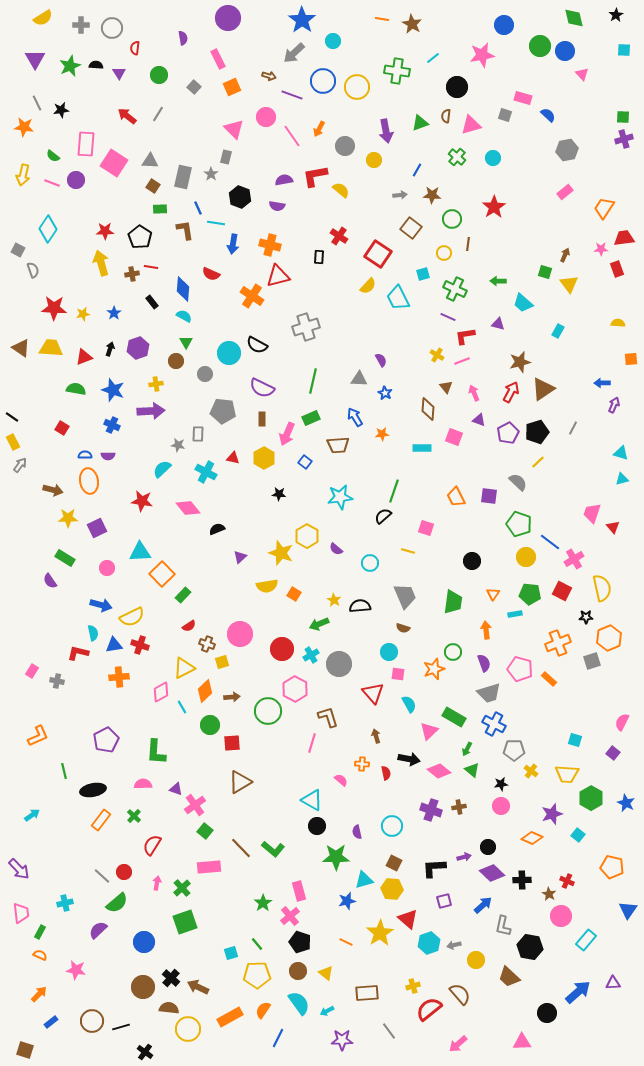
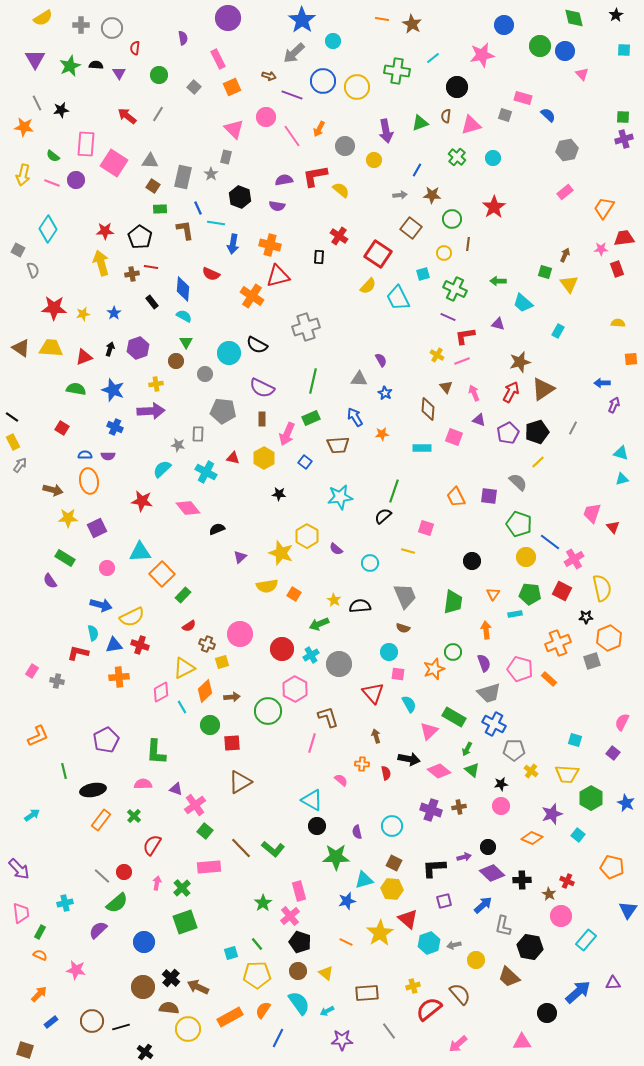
blue cross at (112, 425): moved 3 px right, 2 px down
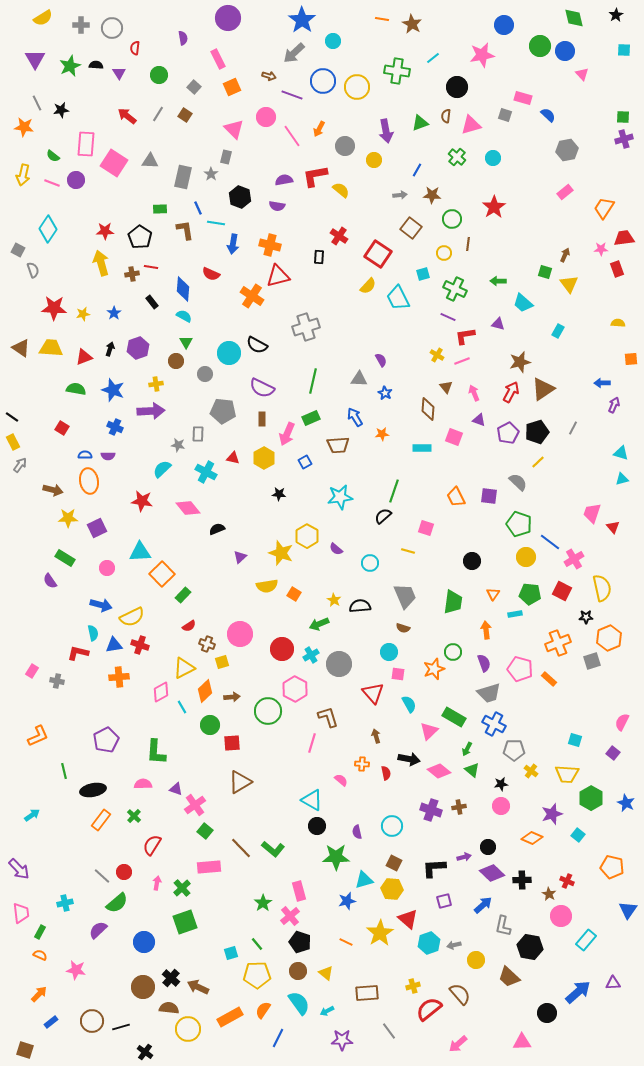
brown square at (153, 186): moved 32 px right, 71 px up
blue square at (305, 462): rotated 24 degrees clockwise
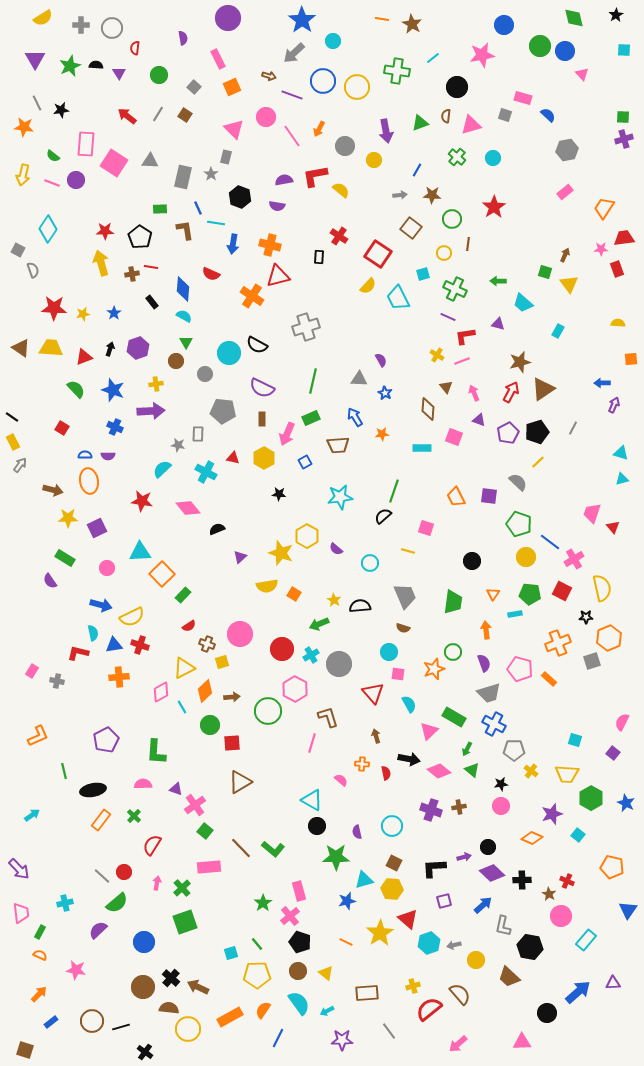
green semicircle at (76, 389): rotated 36 degrees clockwise
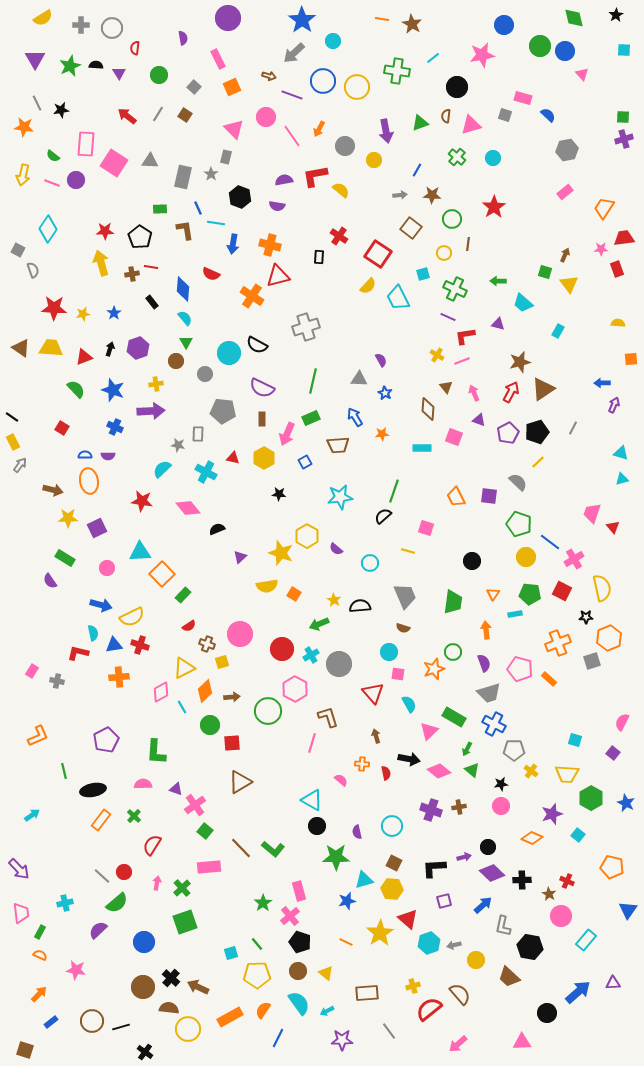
cyan semicircle at (184, 316): moved 1 px right, 2 px down; rotated 21 degrees clockwise
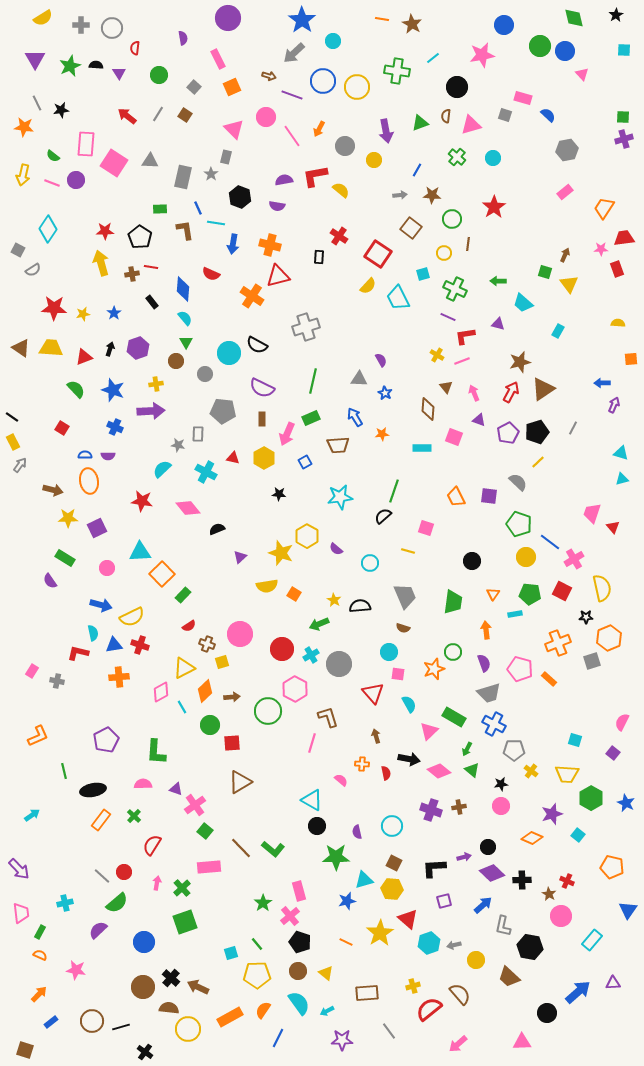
gray semicircle at (33, 270): rotated 77 degrees clockwise
cyan rectangle at (586, 940): moved 6 px right
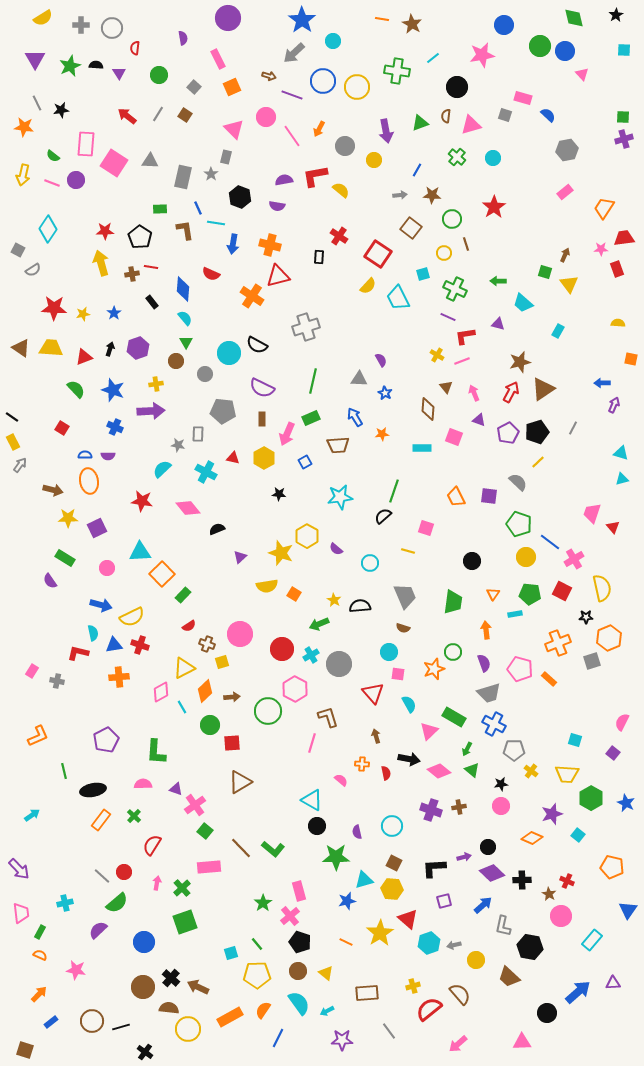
brown line at (468, 244): moved 2 px left; rotated 24 degrees counterclockwise
orange square at (631, 359): rotated 16 degrees clockwise
